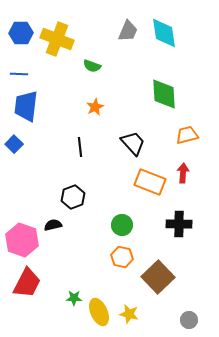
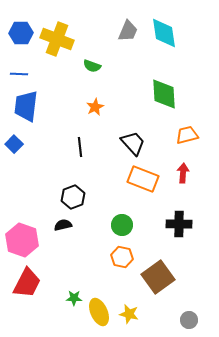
orange rectangle: moved 7 px left, 3 px up
black semicircle: moved 10 px right
brown square: rotated 8 degrees clockwise
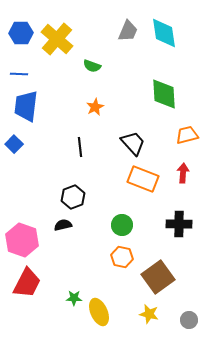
yellow cross: rotated 20 degrees clockwise
yellow star: moved 20 px right
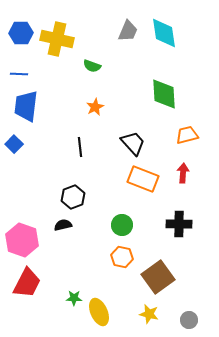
yellow cross: rotated 28 degrees counterclockwise
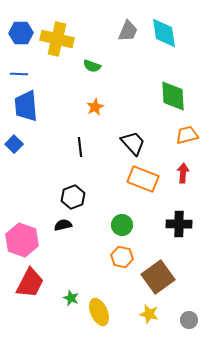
green diamond: moved 9 px right, 2 px down
blue trapezoid: rotated 12 degrees counterclockwise
red trapezoid: moved 3 px right
green star: moved 3 px left; rotated 21 degrees clockwise
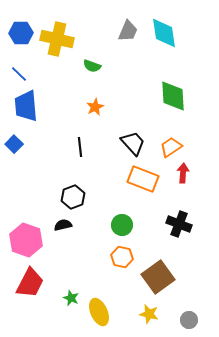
blue line: rotated 42 degrees clockwise
orange trapezoid: moved 16 px left, 12 px down; rotated 20 degrees counterclockwise
black cross: rotated 20 degrees clockwise
pink hexagon: moved 4 px right
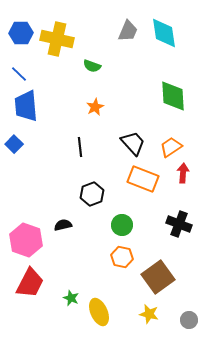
black hexagon: moved 19 px right, 3 px up
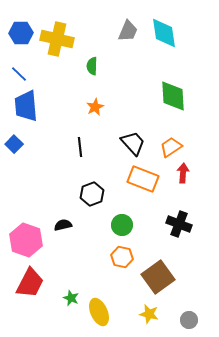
green semicircle: rotated 72 degrees clockwise
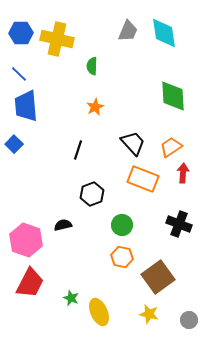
black line: moved 2 px left, 3 px down; rotated 24 degrees clockwise
